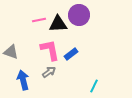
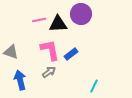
purple circle: moved 2 px right, 1 px up
blue arrow: moved 3 px left
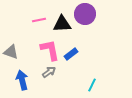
purple circle: moved 4 px right
black triangle: moved 4 px right
blue arrow: moved 2 px right
cyan line: moved 2 px left, 1 px up
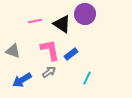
pink line: moved 4 px left, 1 px down
black triangle: rotated 36 degrees clockwise
gray triangle: moved 2 px right, 1 px up
blue arrow: rotated 108 degrees counterclockwise
cyan line: moved 5 px left, 7 px up
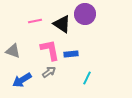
blue rectangle: rotated 32 degrees clockwise
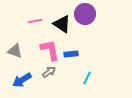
gray triangle: moved 2 px right
